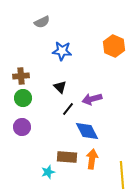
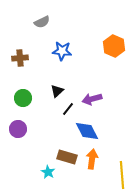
brown cross: moved 1 px left, 18 px up
black triangle: moved 3 px left, 4 px down; rotated 32 degrees clockwise
purple circle: moved 4 px left, 2 px down
brown rectangle: rotated 12 degrees clockwise
cyan star: rotated 24 degrees counterclockwise
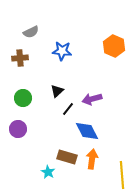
gray semicircle: moved 11 px left, 10 px down
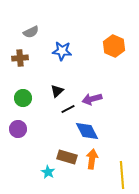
black line: rotated 24 degrees clockwise
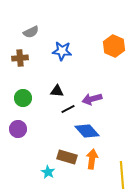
black triangle: rotated 48 degrees clockwise
blue diamond: rotated 15 degrees counterclockwise
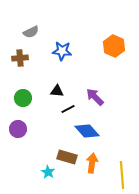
purple arrow: moved 3 px right, 2 px up; rotated 60 degrees clockwise
orange arrow: moved 4 px down
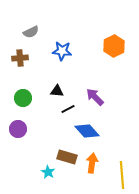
orange hexagon: rotated 10 degrees clockwise
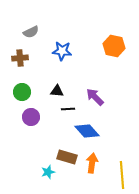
orange hexagon: rotated 20 degrees counterclockwise
green circle: moved 1 px left, 6 px up
black line: rotated 24 degrees clockwise
purple circle: moved 13 px right, 12 px up
cyan star: rotated 24 degrees clockwise
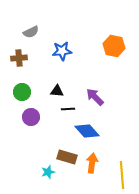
blue star: rotated 12 degrees counterclockwise
brown cross: moved 1 px left
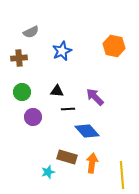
blue star: rotated 18 degrees counterclockwise
purple circle: moved 2 px right
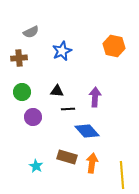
purple arrow: rotated 48 degrees clockwise
cyan star: moved 12 px left, 6 px up; rotated 24 degrees counterclockwise
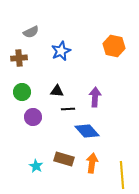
blue star: moved 1 px left
brown rectangle: moved 3 px left, 2 px down
